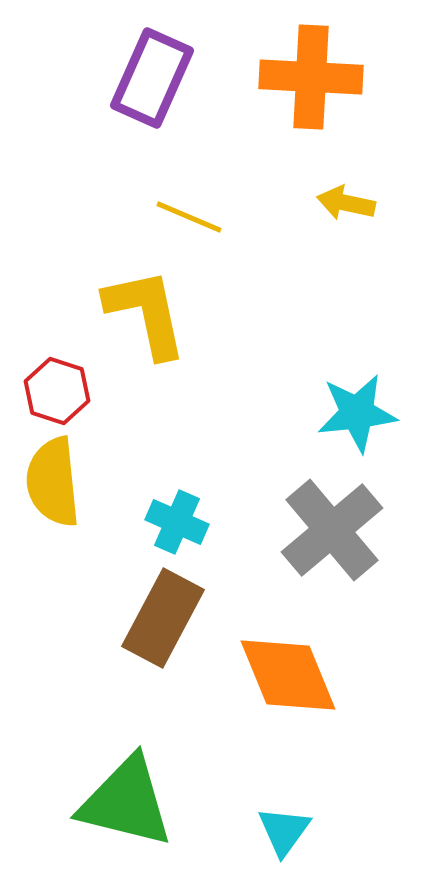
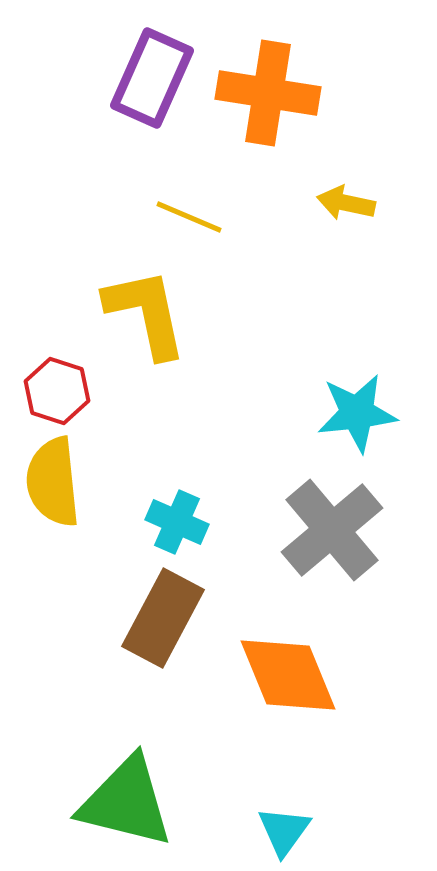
orange cross: moved 43 px left, 16 px down; rotated 6 degrees clockwise
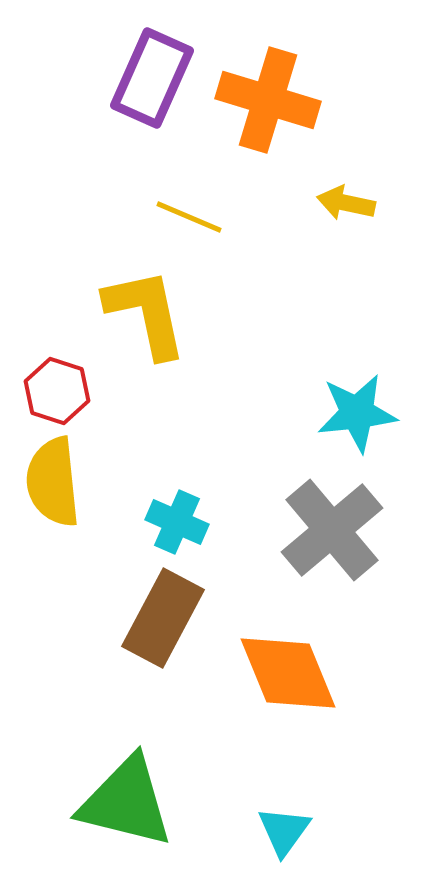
orange cross: moved 7 px down; rotated 8 degrees clockwise
orange diamond: moved 2 px up
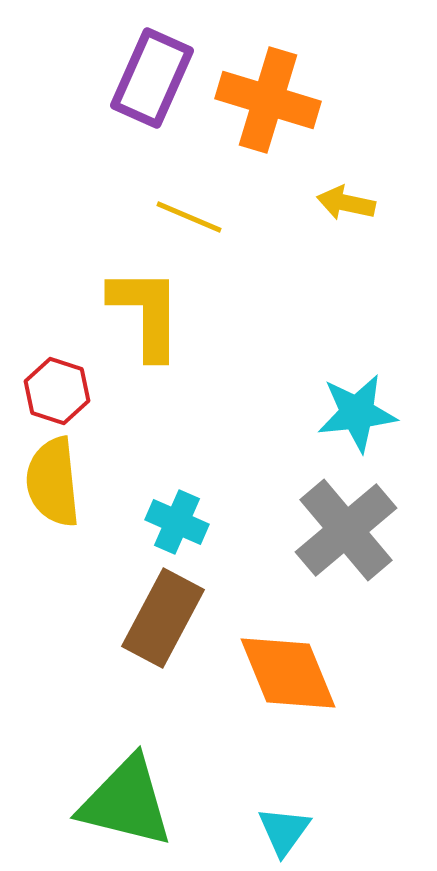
yellow L-shape: rotated 12 degrees clockwise
gray cross: moved 14 px right
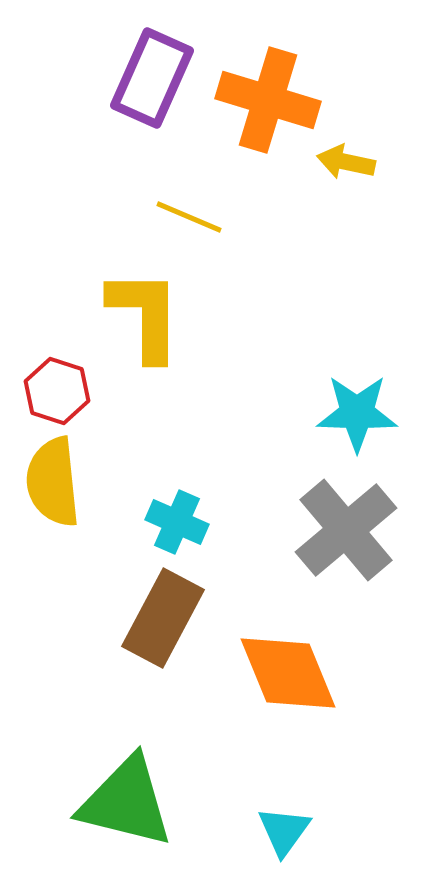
yellow arrow: moved 41 px up
yellow L-shape: moved 1 px left, 2 px down
cyan star: rotated 8 degrees clockwise
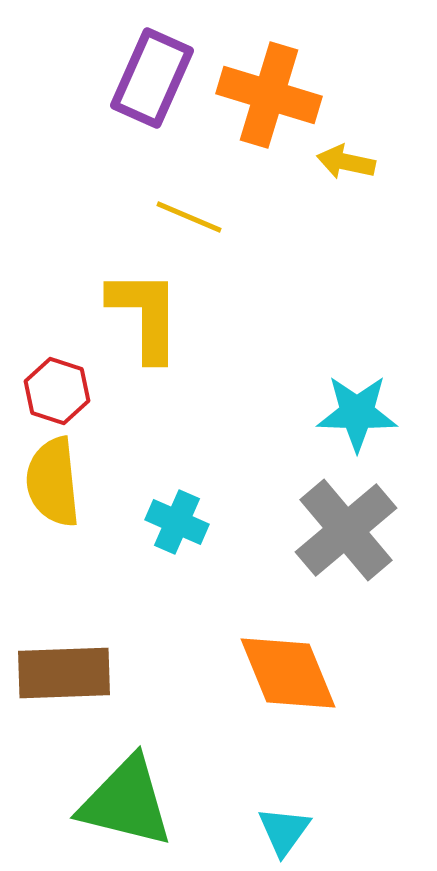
orange cross: moved 1 px right, 5 px up
brown rectangle: moved 99 px left, 55 px down; rotated 60 degrees clockwise
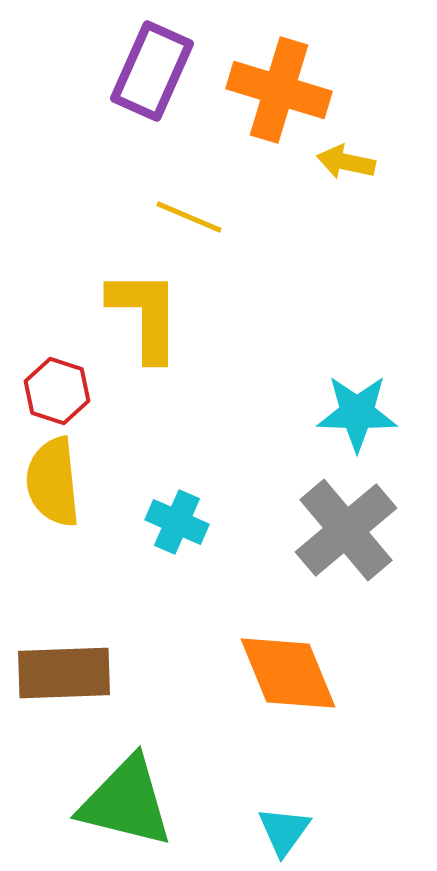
purple rectangle: moved 7 px up
orange cross: moved 10 px right, 5 px up
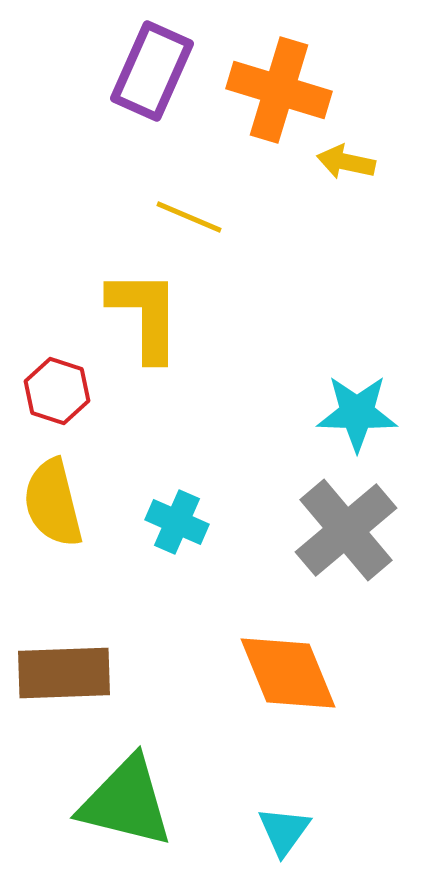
yellow semicircle: moved 21 px down; rotated 8 degrees counterclockwise
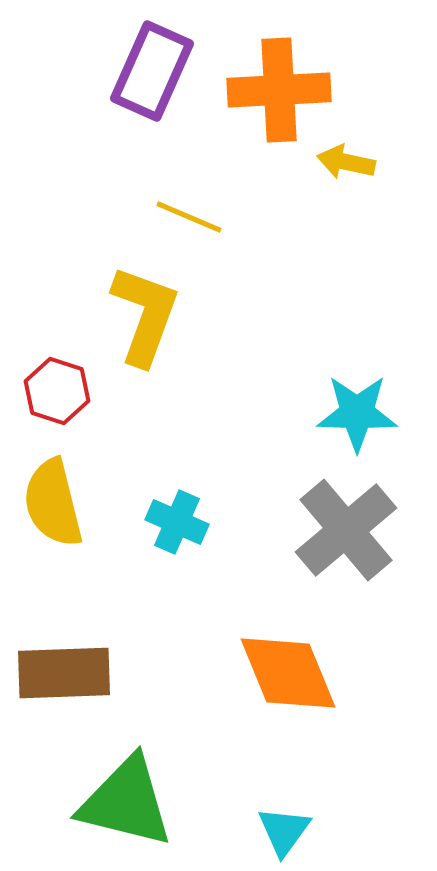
orange cross: rotated 20 degrees counterclockwise
yellow L-shape: rotated 20 degrees clockwise
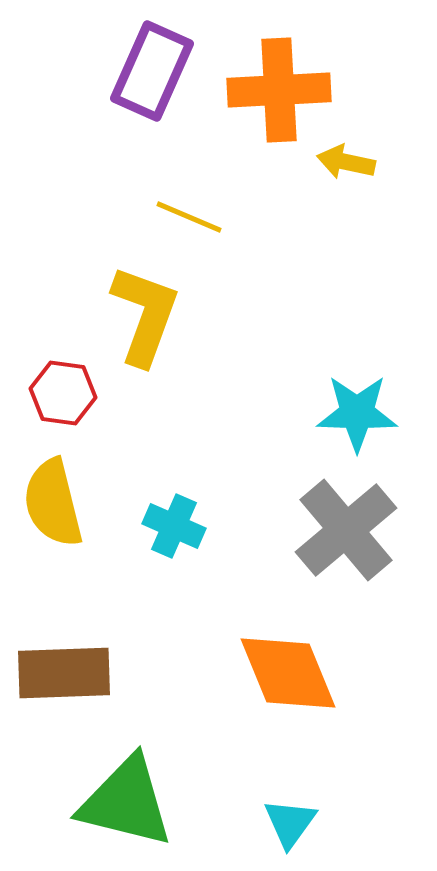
red hexagon: moved 6 px right, 2 px down; rotated 10 degrees counterclockwise
cyan cross: moved 3 px left, 4 px down
cyan triangle: moved 6 px right, 8 px up
